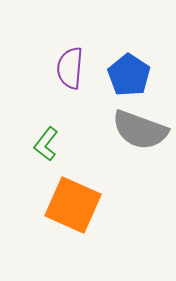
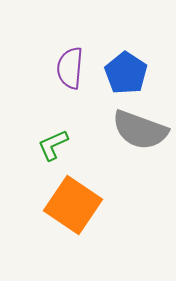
blue pentagon: moved 3 px left, 2 px up
green L-shape: moved 7 px right, 1 px down; rotated 28 degrees clockwise
orange square: rotated 10 degrees clockwise
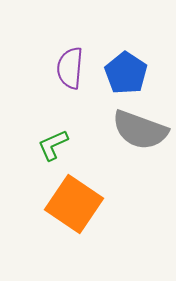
orange square: moved 1 px right, 1 px up
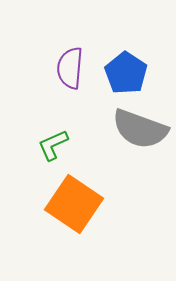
gray semicircle: moved 1 px up
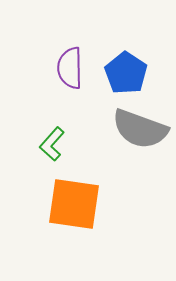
purple semicircle: rotated 6 degrees counterclockwise
green L-shape: moved 1 px left, 1 px up; rotated 24 degrees counterclockwise
orange square: rotated 26 degrees counterclockwise
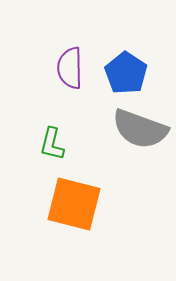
green L-shape: rotated 28 degrees counterclockwise
orange square: rotated 6 degrees clockwise
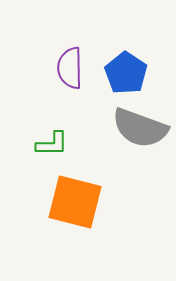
gray semicircle: moved 1 px up
green L-shape: rotated 104 degrees counterclockwise
orange square: moved 1 px right, 2 px up
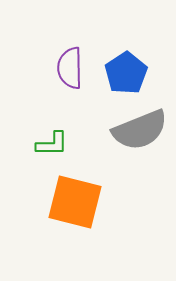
blue pentagon: rotated 6 degrees clockwise
gray semicircle: moved 2 px down; rotated 42 degrees counterclockwise
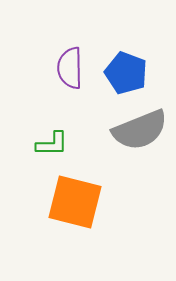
blue pentagon: rotated 18 degrees counterclockwise
